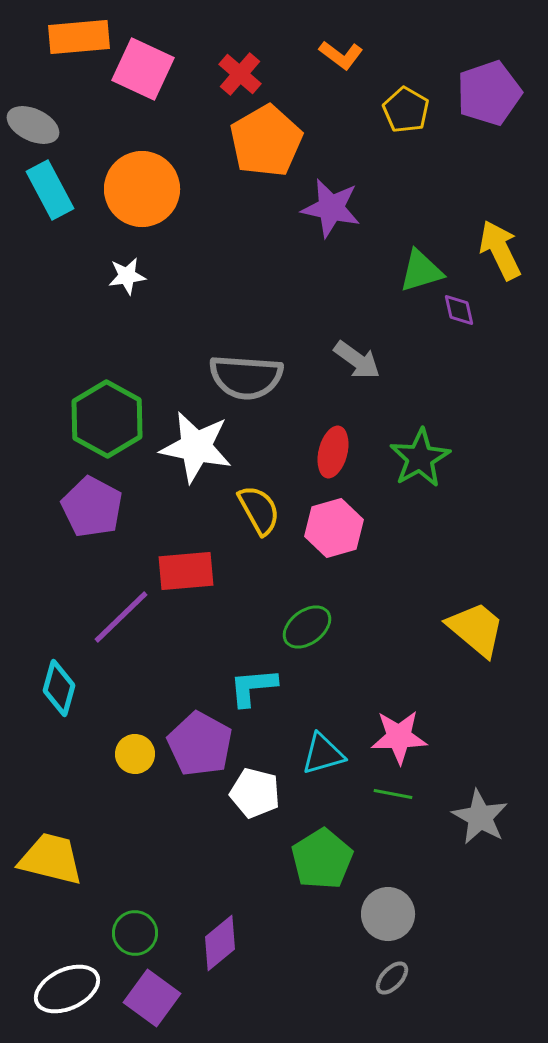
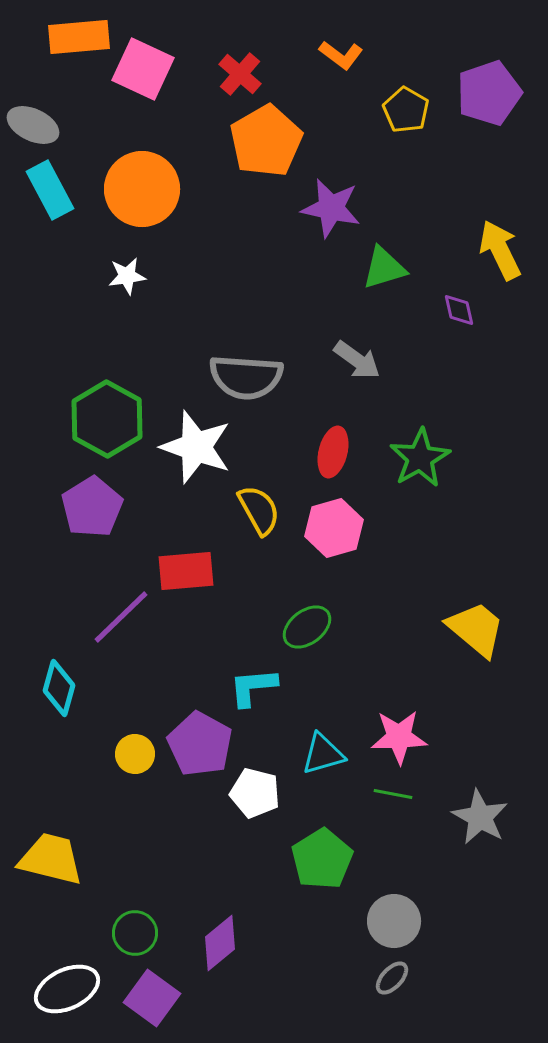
green triangle at (421, 271): moved 37 px left, 3 px up
white star at (196, 447): rotated 8 degrees clockwise
purple pentagon at (92, 507): rotated 12 degrees clockwise
gray circle at (388, 914): moved 6 px right, 7 px down
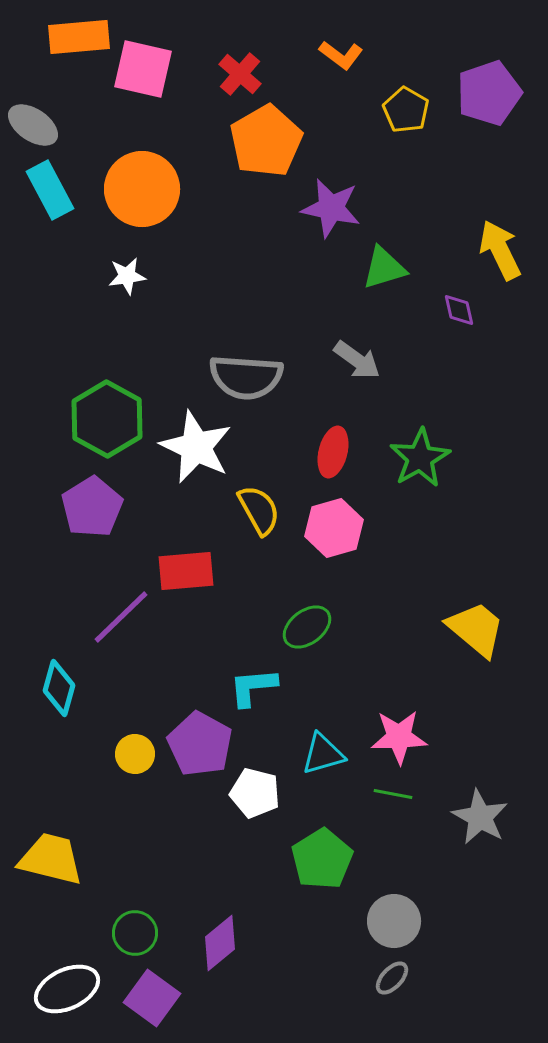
pink square at (143, 69): rotated 12 degrees counterclockwise
gray ellipse at (33, 125): rotated 9 degrees clockwise
white star at (196, 447): rotated 6 degrees clockwise
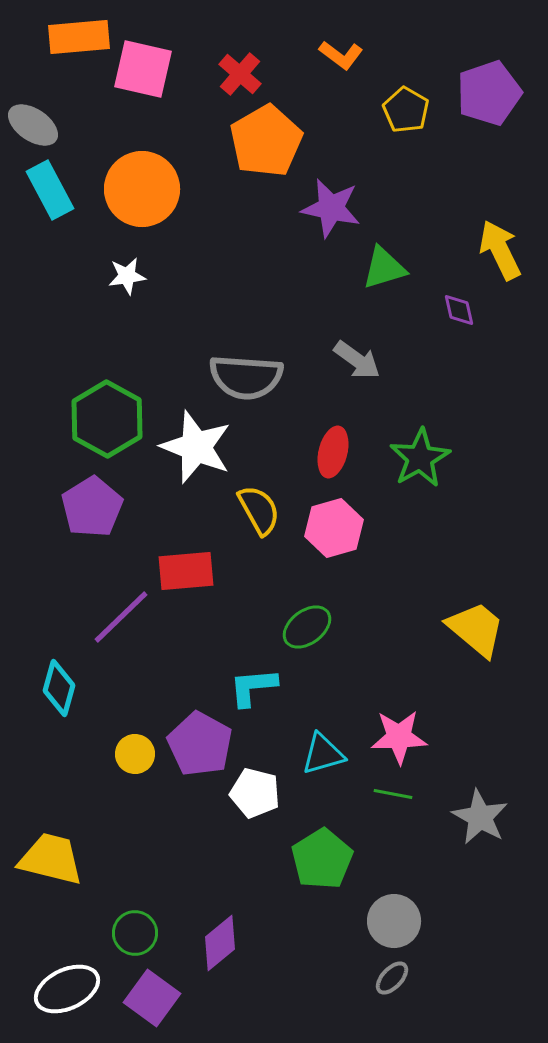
white star at (196, 447): rotated 4 degrees counterclockwise
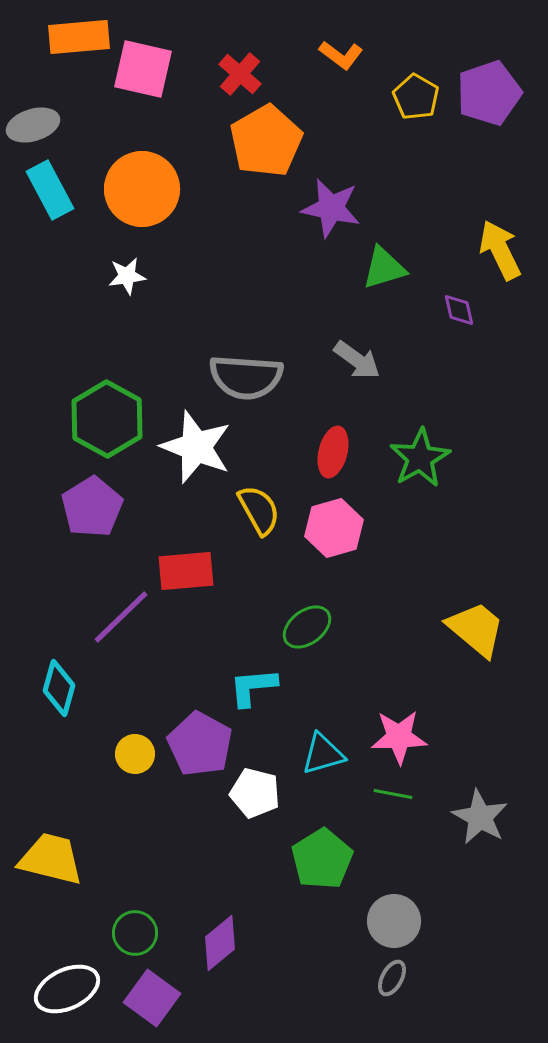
yellow pentagon at (406, 110): moved 10 px right, 13 px up
gray ellipse at (33, 125): rotated 51 degrees counterclockwise
gray ellipse at (392, 978): rotated 15 degrees counterclockwise
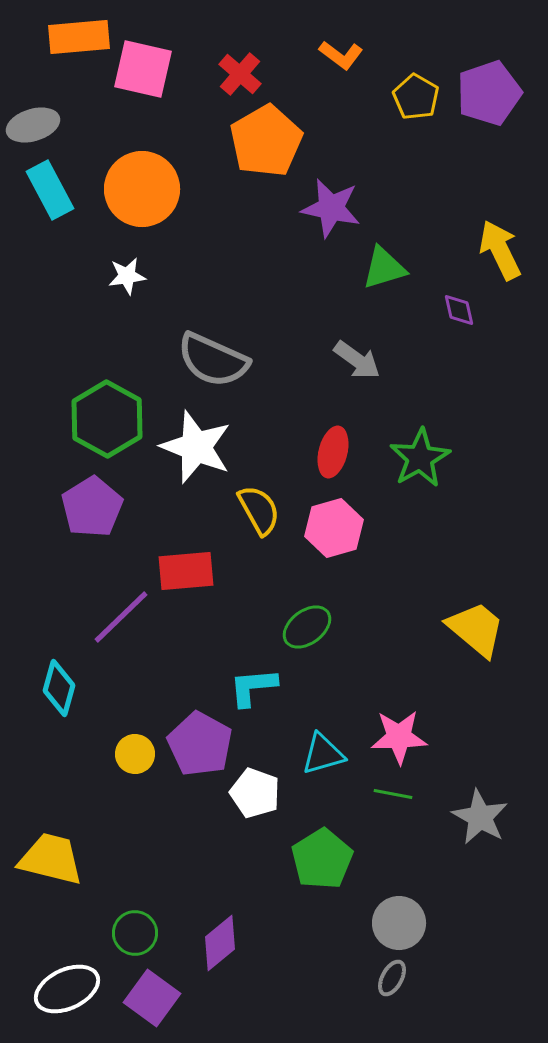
gray semicircle at (246, 377): moved 33 px left, 17 px up; rotated 20 degrees clockwise
white pentagon at (255, 793): rotated 6 degrees clockwise
gray circle at (394, 921): moved 5 px right, 2 px down
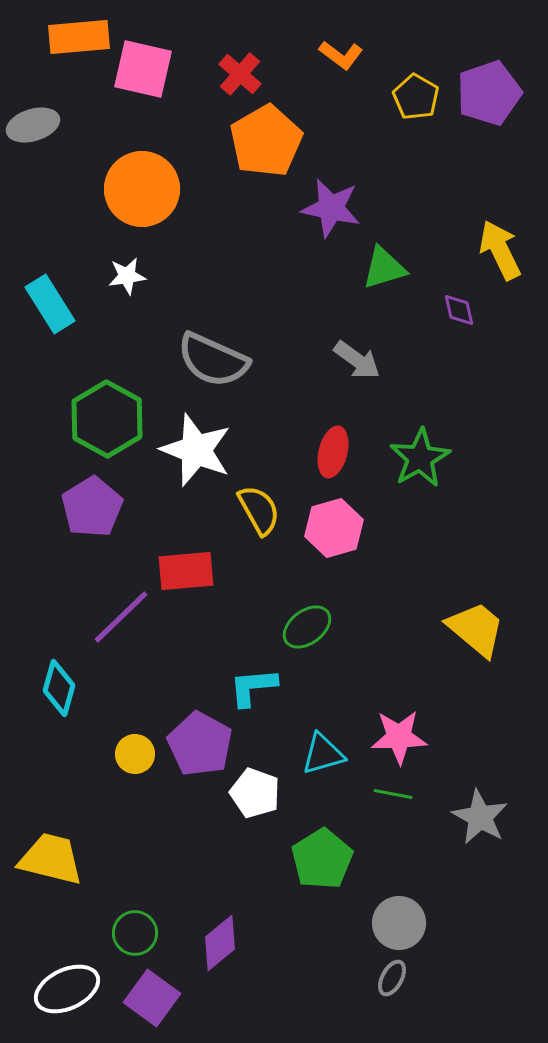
cyan rectangle at (50, 190): moved 114 px down; rotated 4 degrees counterclockwise
white star at (196, 447): moved 3 px down
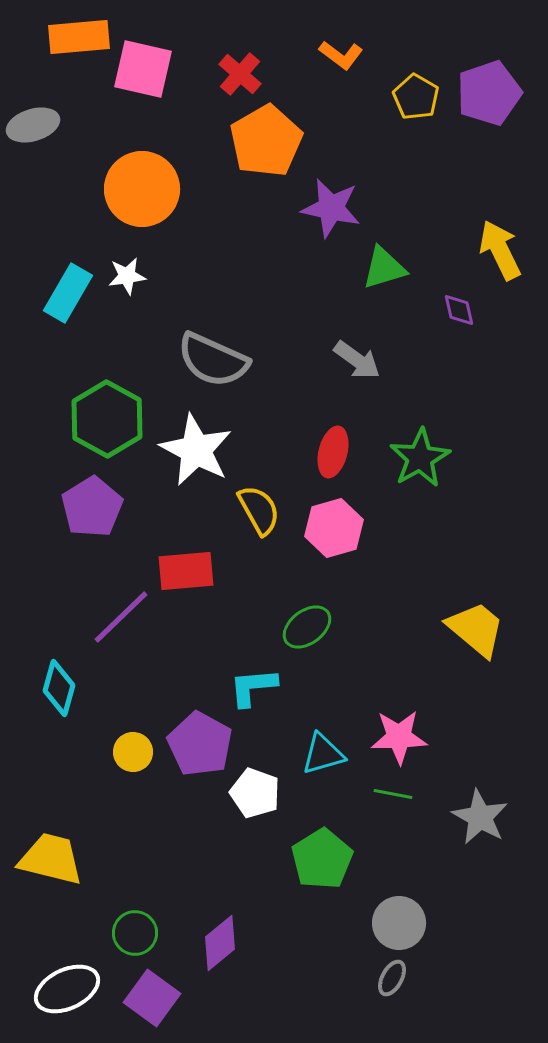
cyan rectangle at (50, 304): moved 18 px right, 11 px up; rotated 62 degrees clockwise
white star at (196, 450): rotated 6 degrees clockwise
yellow circle at (135, 754): moved 2 px left, 2 px up
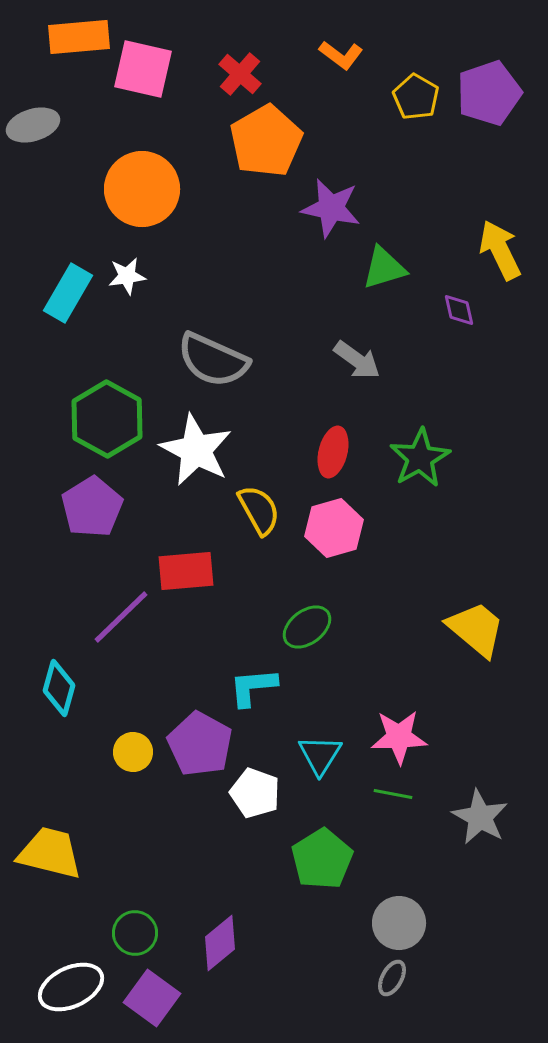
cyan triangle at (323, 754): moved 3 px left, 1 px down; rotated 42 degrees counterclockwise
yellow trapezoid at (51, 859): moved 1 px left, 6 px up
white ellipse at (67, 989): moved 4 px right, 2 px up
